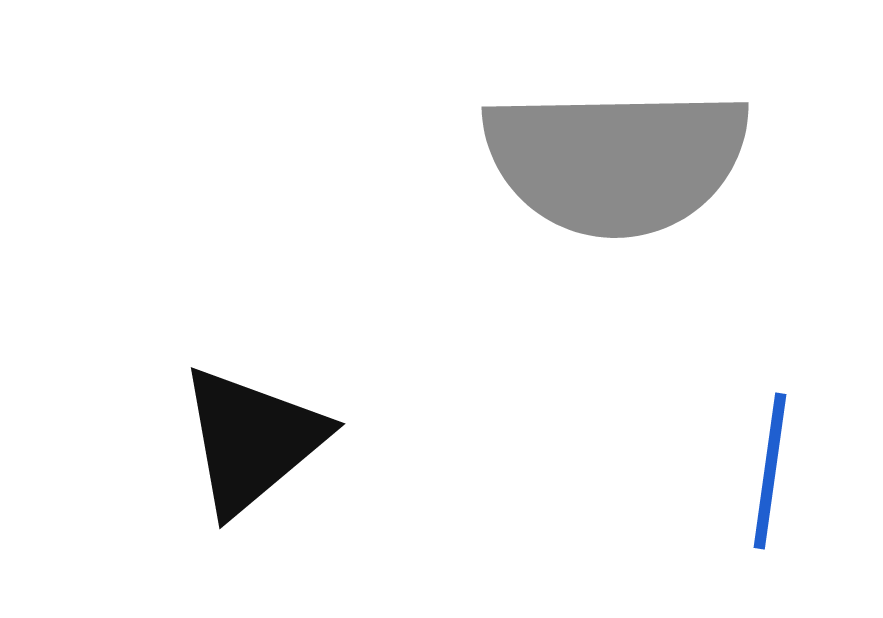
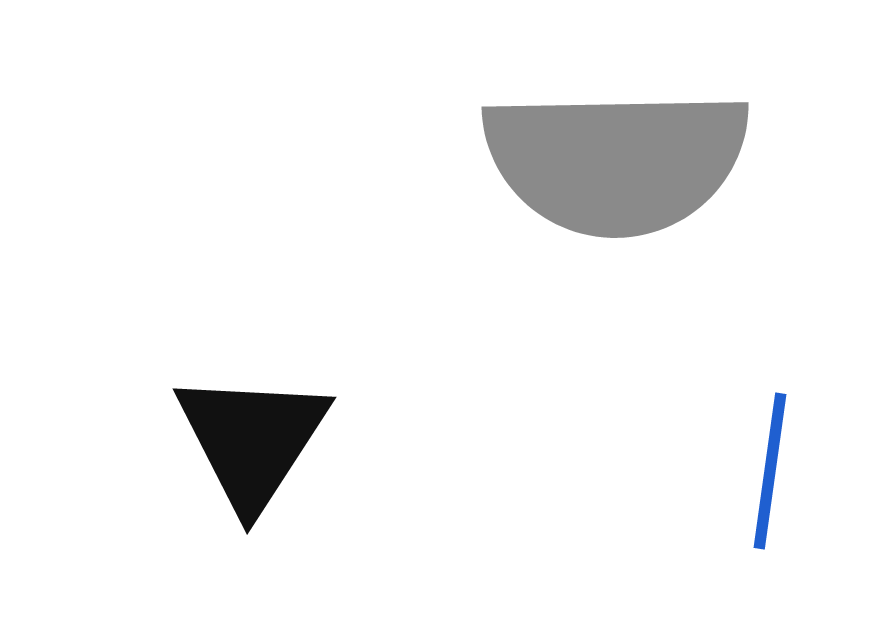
black triangle: rotated 17 degrees counterclockwise
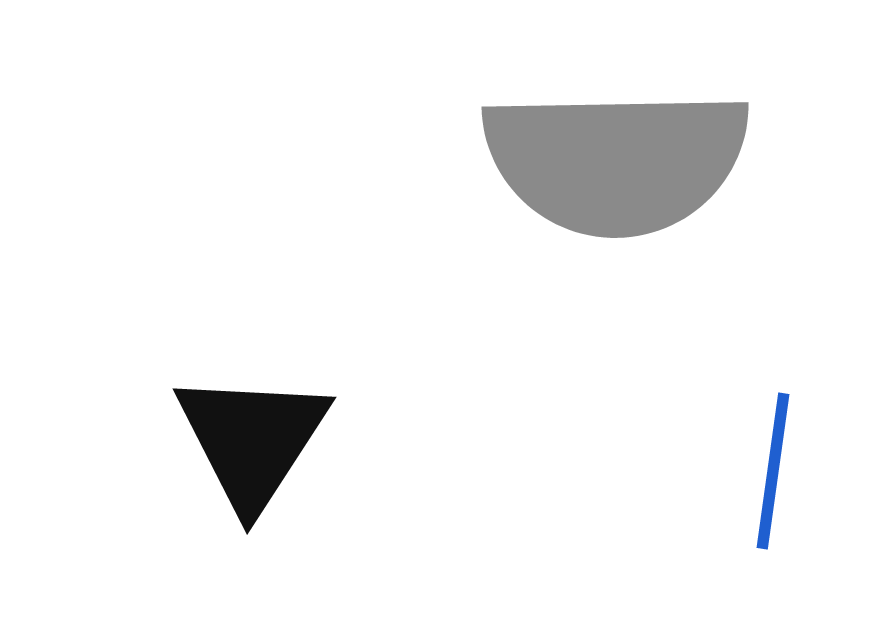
blue line: moved 3 px right
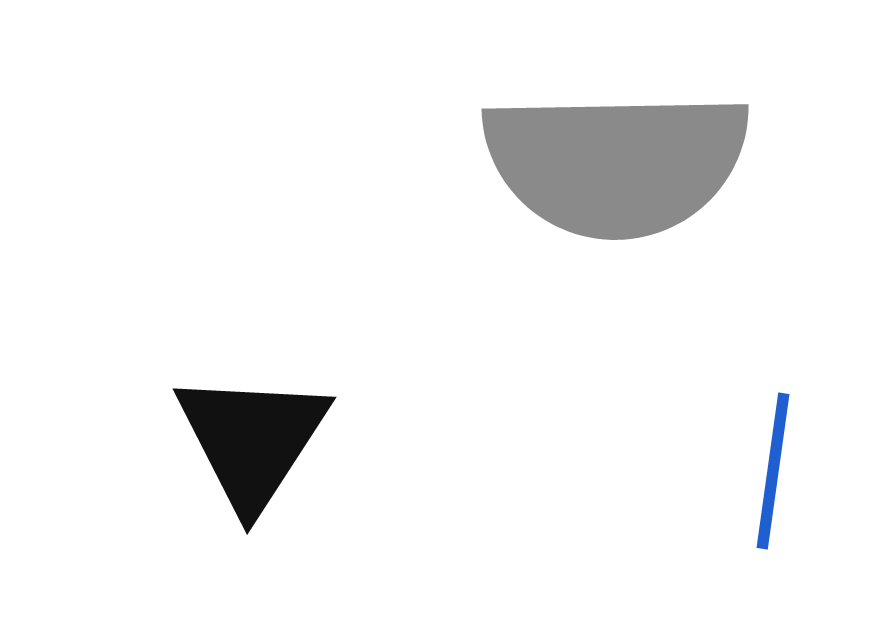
gray semicircle: moved 2 px down
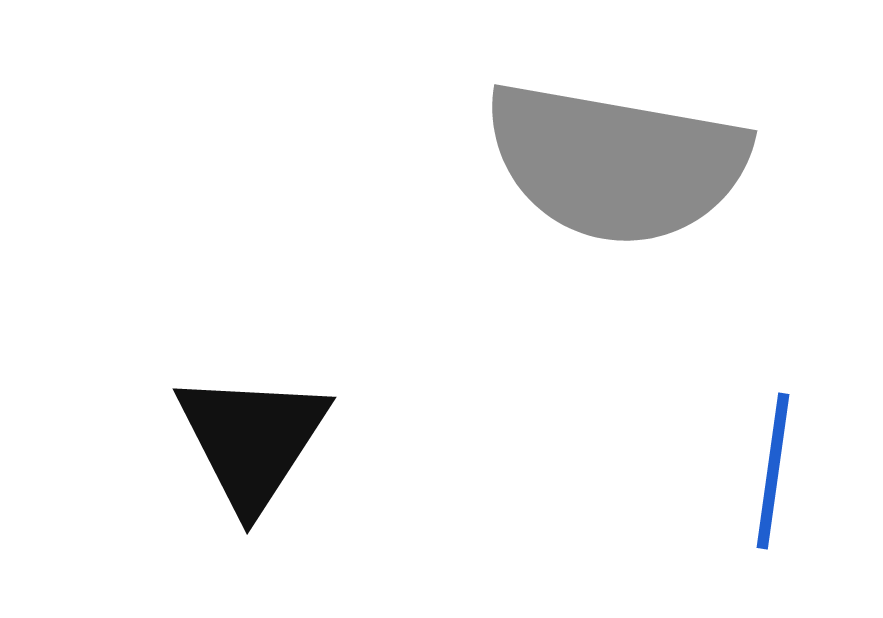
gray semicircle: rotated 11 degrees clockwise
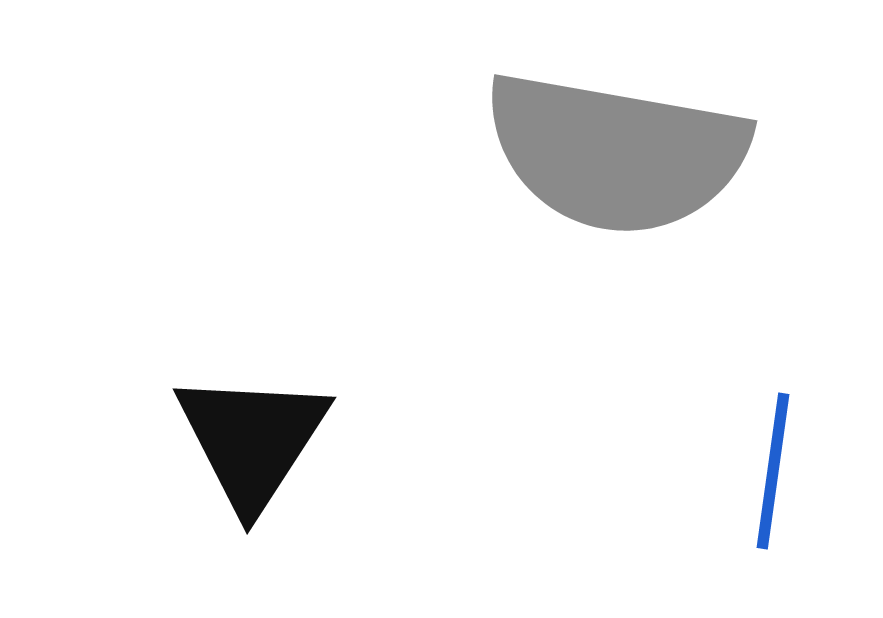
gray semicircle: moved 10 px up
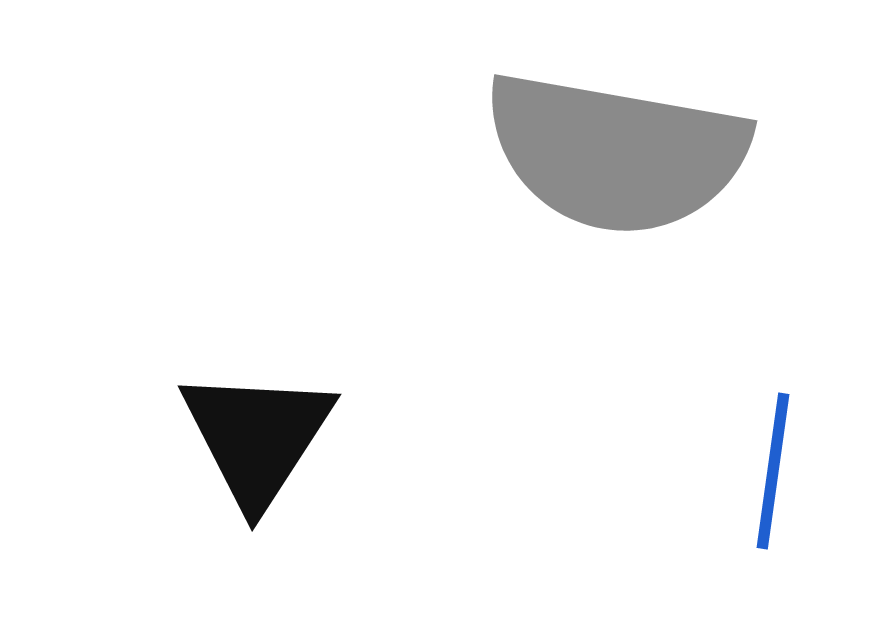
black triangle: moved 5 px right, 3 px up
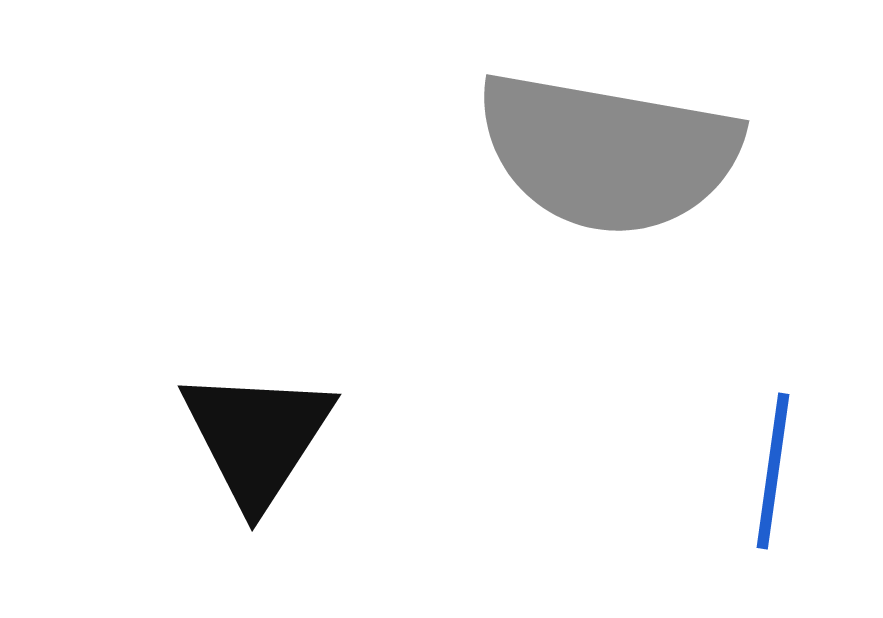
gray semicircle: moved 8 px left
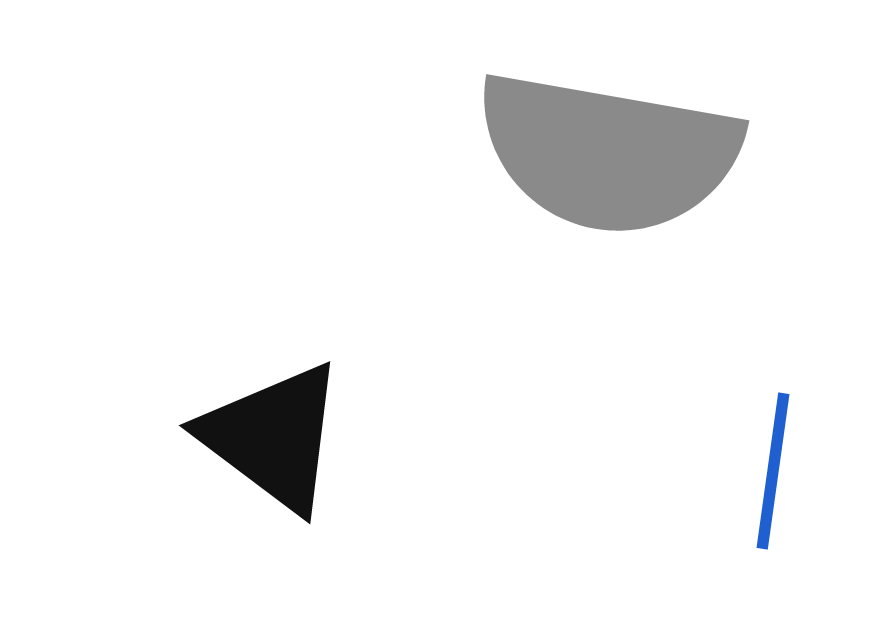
black triangle: moved 16 px right; rotated 26 degrees counterclockwise
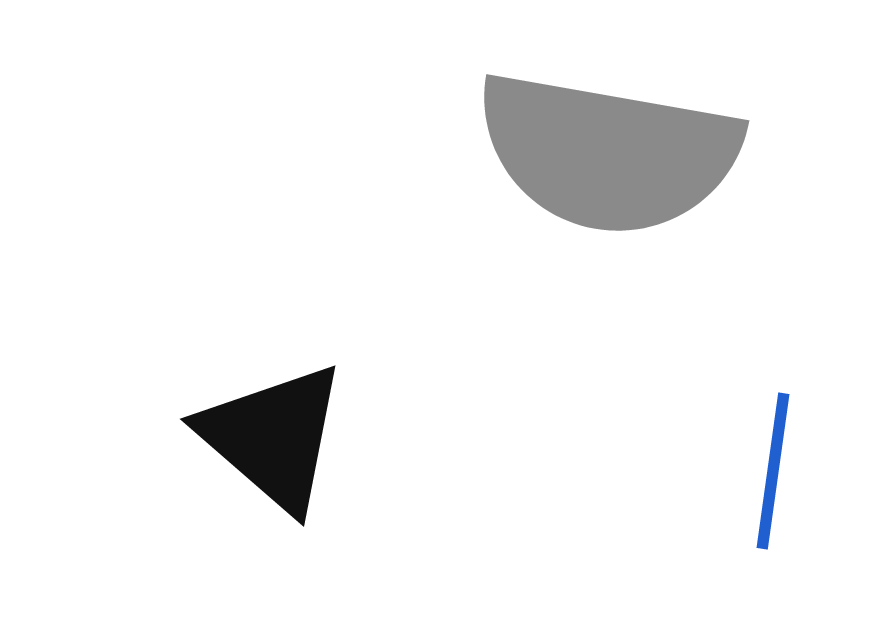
black triangle: rotated 4 degrees clockwise
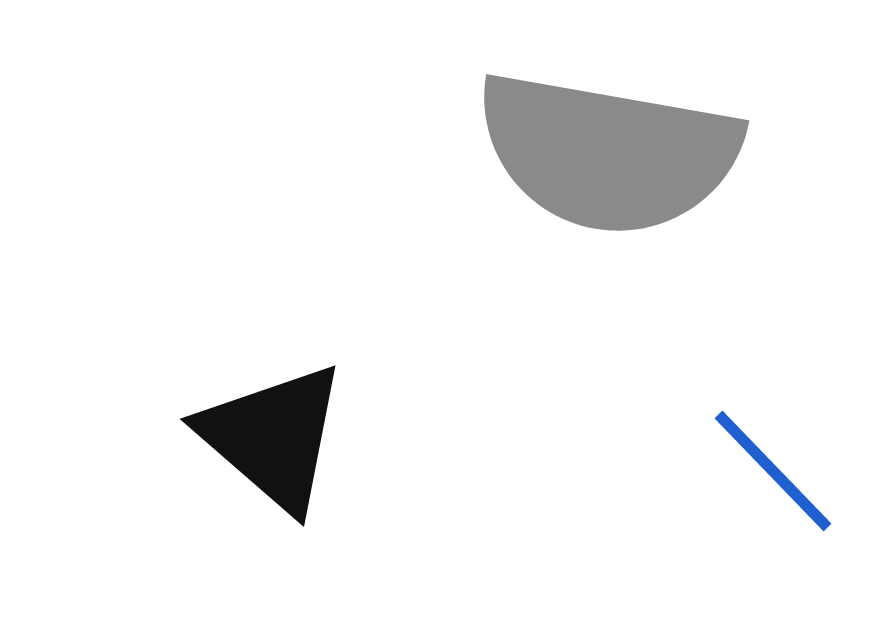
blue line: rotated 52 degrees counterclockwise
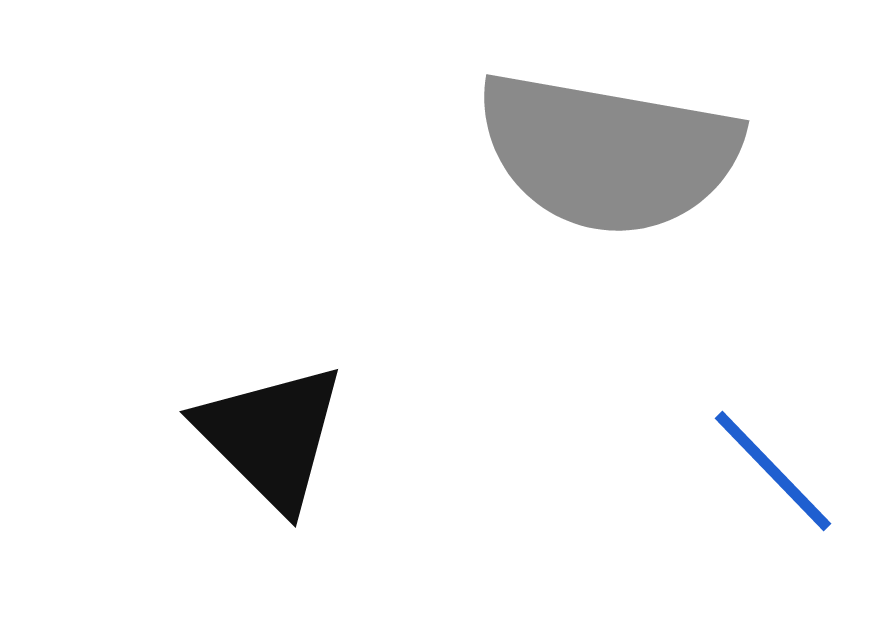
black triangle: moved 2 px left, 1 px up; rotated 4 degrees clockwise
